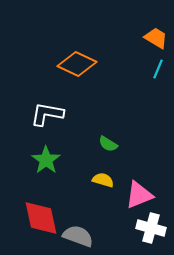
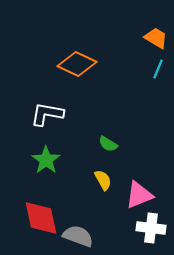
yellow semicircle: rotated 45 degrees clockwise
white cross: rotated 8 degrees counterclockwise
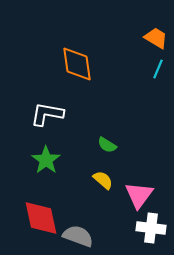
orange diamond: rotated 57 degrees clockwise
green semicircle: moved 1 px left, 1 px down
yellow semicircle: rotated 20 degrees counterclockwise
pink triangle: rotated 32 degrees counterclockwise
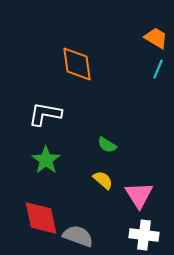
white L-shape: moved 2 px left
pink triangle: rotated 8 degrees counterclockwise
white cross: moved 7 px left, 7 px down
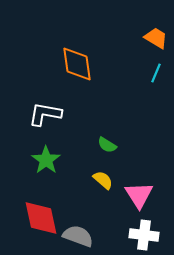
cyan line: moved 2 px left, 4 px down
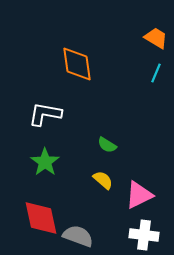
green star: moved 1 px left, 2 px down
pink triangle: rotated 36 degrees clockwise
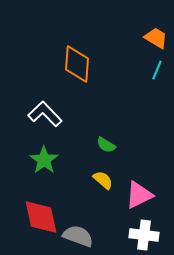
orange diamond: rotated 12 degrees clockwise
cyan line: moved 1 px right, 3 px up
white L-shape: rotated 36 degrees clockwise
green semicircle: moved 1 px left
green star: moved 1 px left, 2 px up
red diamond: moved 1 px up
